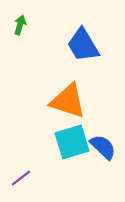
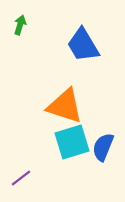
orange triangle: moved 3 px left, 5 px down
blue semicircle: rotated 112 degrees counterclockwise
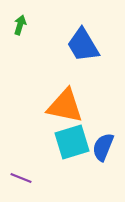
orange triangle: rotated 6 degrees counterclockwise
purple line: rotated 60 degrees clockwise
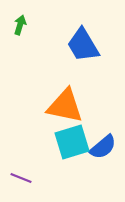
blue semicircle: rotated 152 degrees counterclockwise
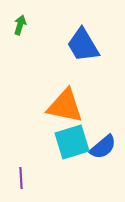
purple line: rotated 65 degrees clockwise
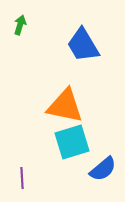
blue semicircle: moved 22 px down
purple line: moved 1 px right
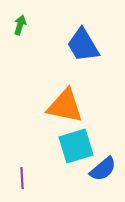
cyan square: moved 4 px right, 4 px down
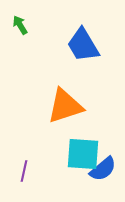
green arrow: rotated 48 degrees counterclockwise
orange triangle: rotated 30 degrees counterclockwise
cyan square: moved 7 px right, 8 px down; rotated 21 degrees clockwise
purple line: moved 2 px right, 7 px up; rotated 15 degrees clockwise
